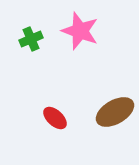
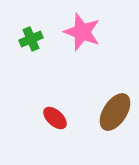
pink star: moved 2 px right, 1 px down
brown ellipse: rotated 27 degrees counterclockwise
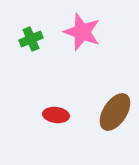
red ellipse: moved 1 px right, 3 px up; rotated 35 degrees counterclockwise
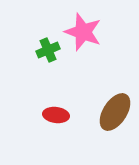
pink star: moved 1 px right
green cross: moved 17 px right, 11 px down
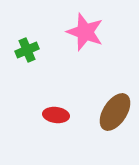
pink star: moved 2 px right
green cross: moved 21 px left
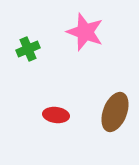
green cross: moved 1 px right, 1 px up
brown ellipse: rotated 12 degrees counterclockwise
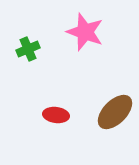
brown ellipse: rotated 24 degrees clockwise
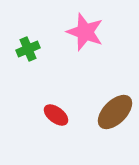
red ellipse: rotated 30 degrees clockwise
